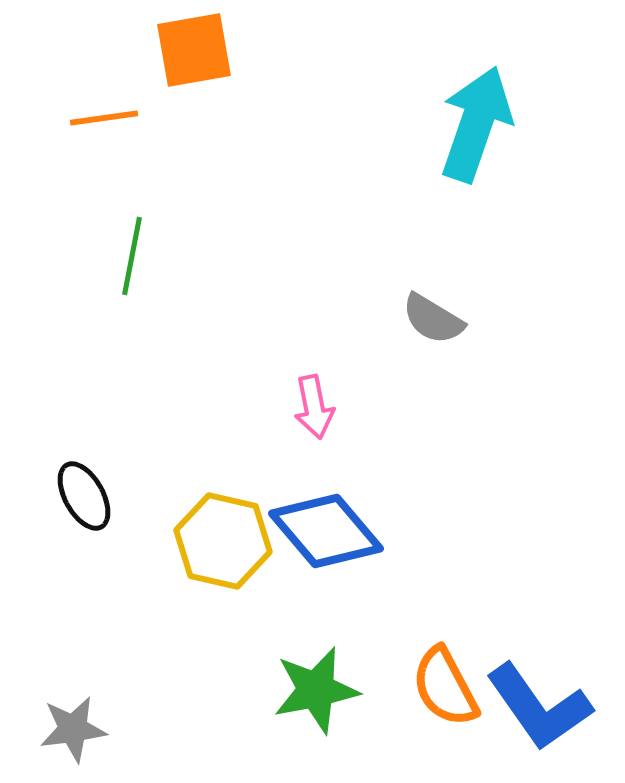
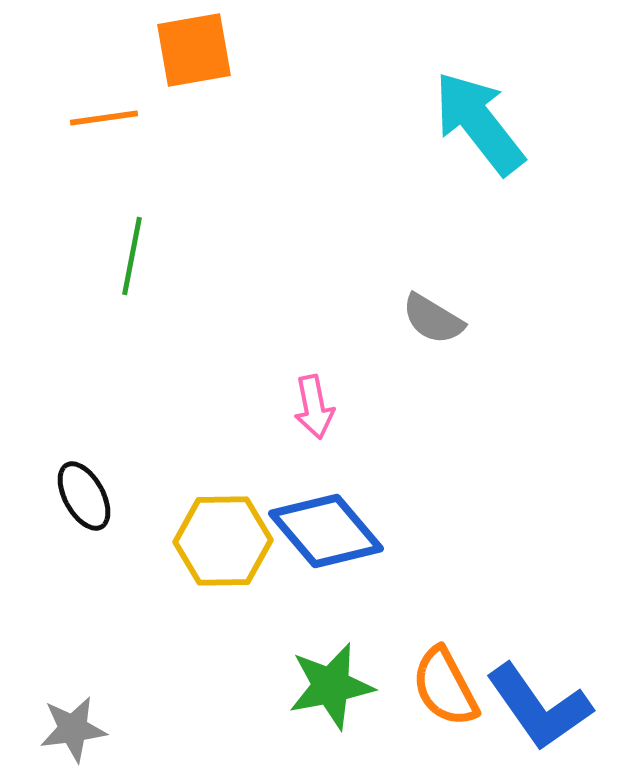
cyan arrow: moved 3 px right, 1 px up; rotated 57 degrees counterclockwise
yellow hexagon: rotated 14 degrees counterclockwise
green star: moved 15 px right, 4 px up
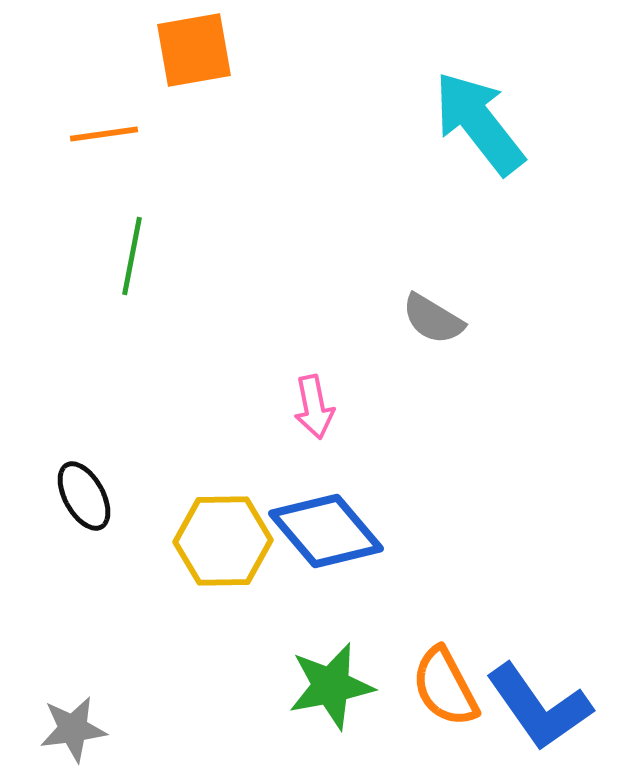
orange line: moved 16 px down
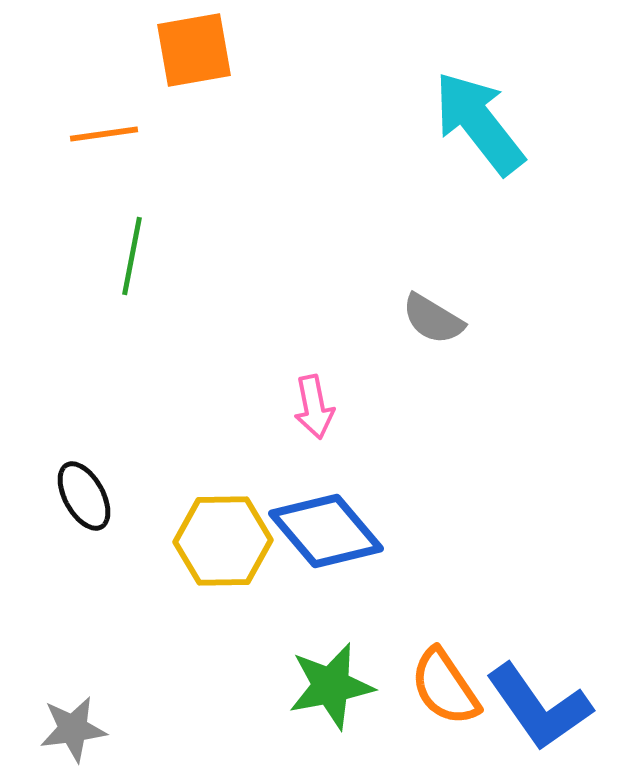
orange semicircle: rotated 6 degrees counterclockwise
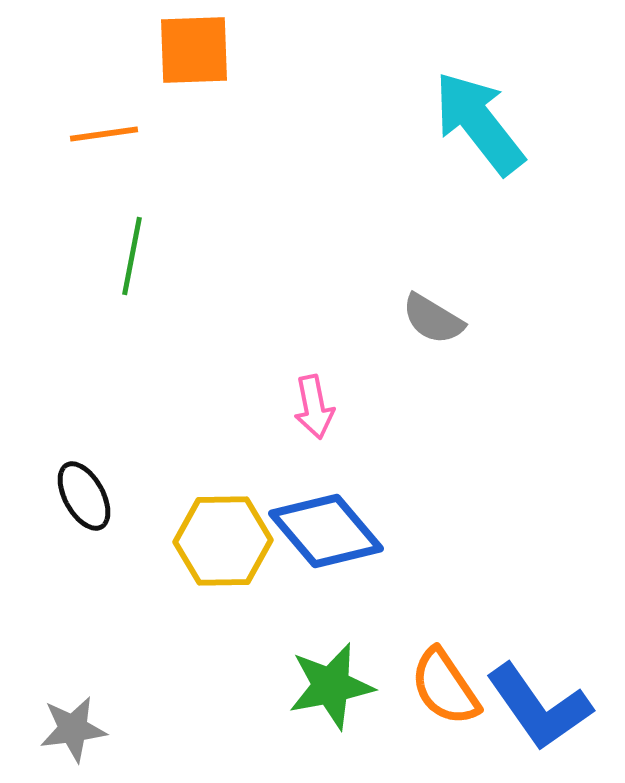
orange square: rotated 8 degrees clockwise
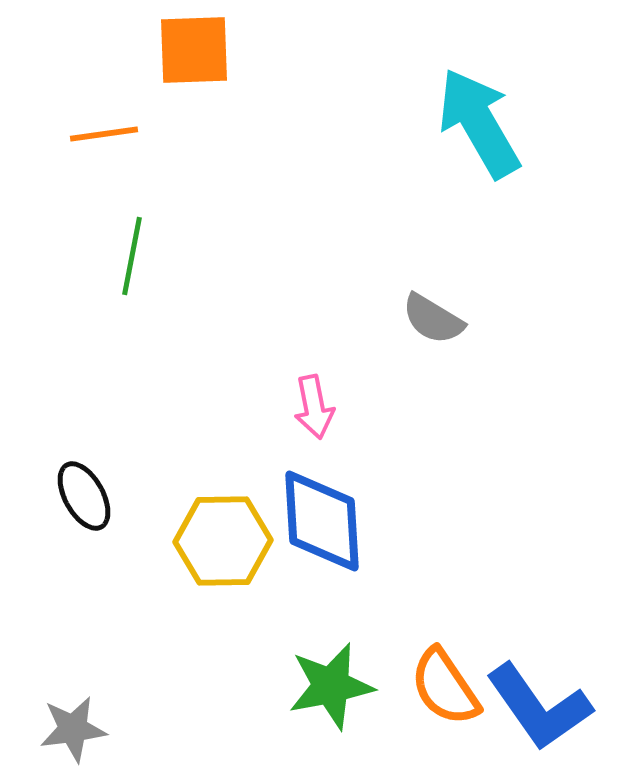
cyan arrow: rotated 8 degrees clockwise
blue diamond: moved 4 px left, 10 px up; rotated 37 degrees clockwise
